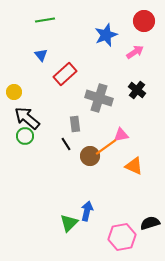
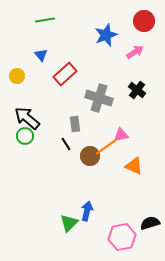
yellow circle: moved 3 px right, 16 px up
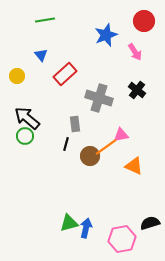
pink arrow: rotated 90 degrees clockwise
black line: rotated 48 degrees clockwise
blue arrow: moved 1 px left, 17 px down
green triangle: rotated 30 degrees clockwise
pink hexagon: moved 2 px down
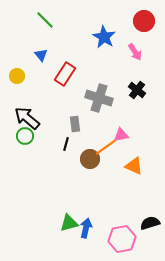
green line: rotated 54 degrees clockwise
blue star: moved 2 px left, 2 px down; rotated 20 degrees counterclockwise
red rectangle: rotated 15 degrees counterclockwise
brown circle: moved 3 px down
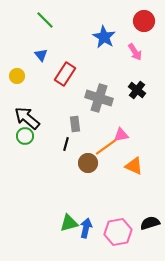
brown circle: moved 2 px left, 4 px down
pink hexagon: moved 4 px left, 7 px up
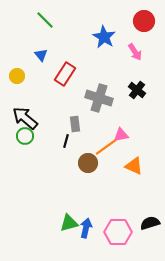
black arrow: moved 2 px left
black line: moved 3 px up
pink hexagon: rotated 12 degrees clockwise
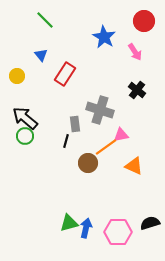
gray cross: moved 1 px right, 12 px down
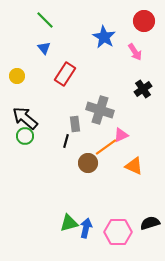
blue triangle: moved 3 px right, 7 px up
black cross: moved 6 px right, 1 px up; rotated 18 degrees clockwise
pink triangle: rotated 14 degrees counterclockwise
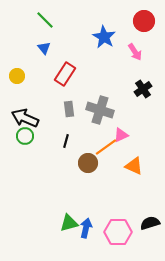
black arrow: rotated 16 degrees counterclockwise
gray rectangle: moved 6 px left, 15 px up
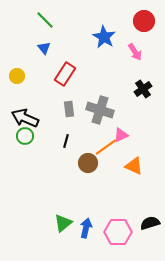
green triangle: moved 6 px left; rotated 24 degrees counterclockwise
